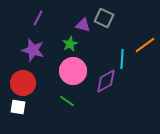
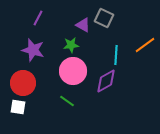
purple triangle: rotated 14 degrees clockwise
green star: moved 1 px right, 1 px down; rotated 21 degrees clockwise
cyan line: moved 6 px left, 4 px up
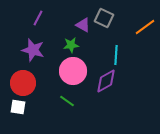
orange line: moved 18 px up
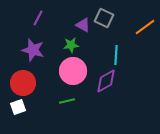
green line: rotated 49 degrees counterclockwise
white square: rotated 28 degrees counterclockwise
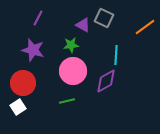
white square: rotated 14 degrees counterclockwise
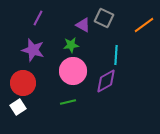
orange line: moved 1 px left, 2 px up
green line: moved 1 px right, 1 px down
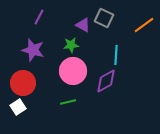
purple line: moved 1 px right, 1 px up
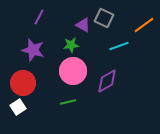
cyan line: moved 3 px right, 9 px up; rotated 66 degrees clockwise
purple diamond: moved 1 px right
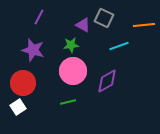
orange line: rotated 30 degrees clockwise
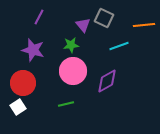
purple triangle: rotated 21 degrees clockwise
green line: moved 2 px left, 2 px down
